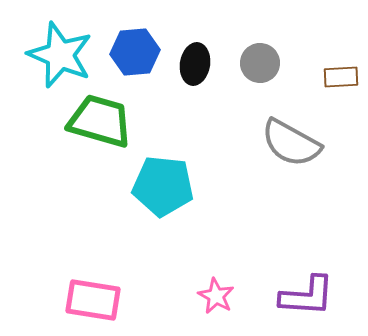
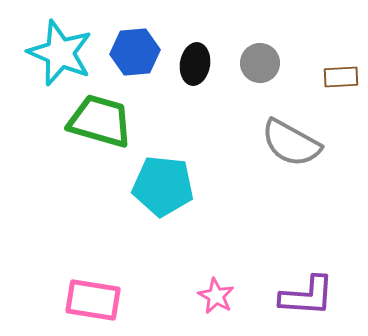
cyan star: moved 2 px up
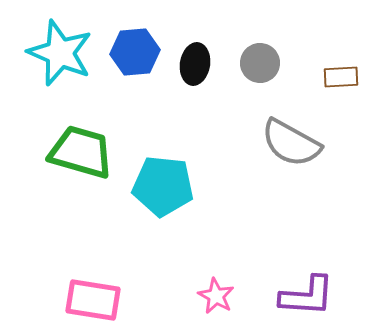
green trapezoid: moved 19 px left, 31 px down
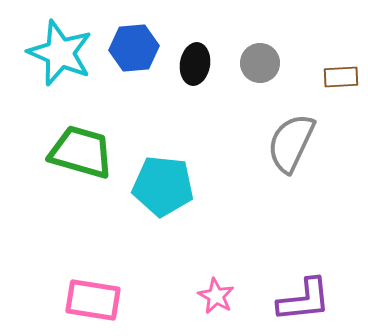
blue hexagon: moved 1 px left, 4 px up
gray semicircle: rotated 86 degrees clockwise
purple L-shape: moved 3 px left, 4 px down; rotated 10 degrees counterclockwise
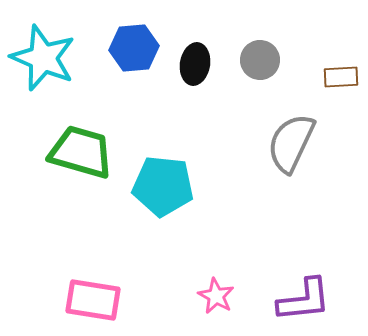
cyan star: moved 17 px left, 5 px down
gray circle: moved 3 px up
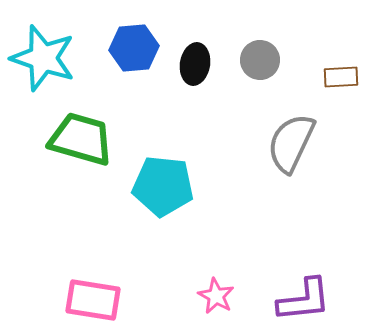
cyan star: rotated 4 degrees counterclockwise
green trapezoid: moved 13 px up
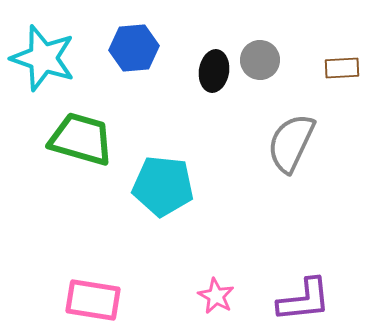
black ellipse: moved 19 px right, 7 px down
brown rectangle: moved 1 px right, 9 px up
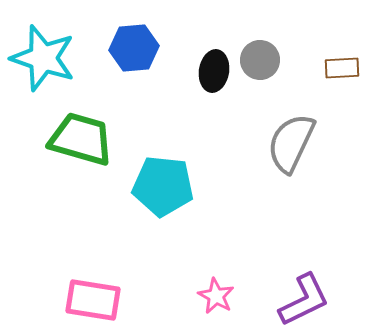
purple L-shape: rotated 20 degrees counterclockwise
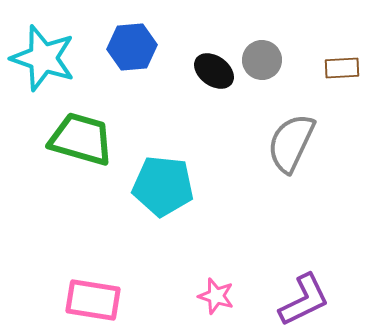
blue hexagon: moved 2 px left, 1 px up
gray circle: moved 2 px right
black ellipse: rotated 63 degrees counterclockwise
pink star: rotated 12 degrees counterclockwise
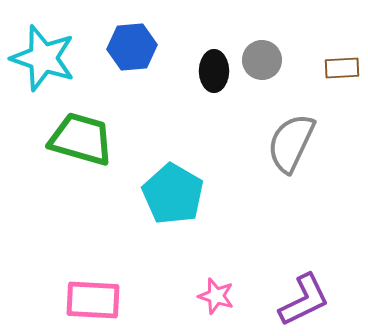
black ellipse: rotated 54 degrees clockwise
cyan pentagon: moved 10 px right, 8 px down; rotated 24 degrees clockwise
pink rectangle: rotated 6 degrees counterclockwise
